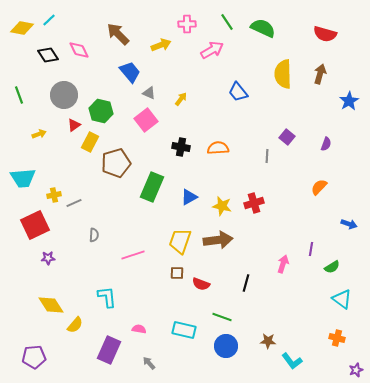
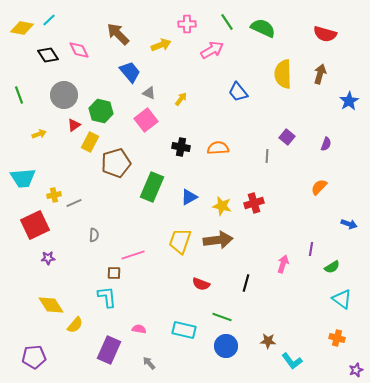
brown square at (177, 273): moved 63 px left
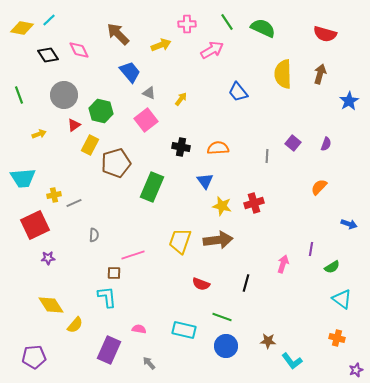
purple square at (287, 137): moved 6 px right, 6 px down
yellow rectangle at (90, 142): moved 3 px down
blue triangle at (189, 197): moved 16 px right, 16 px up; rotated 36 degrees counterclockwise
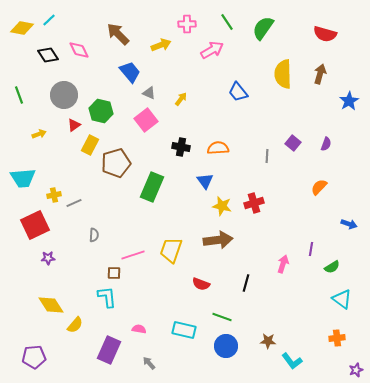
green semicircle at (263, 28): rotated 80 degrees counterclockwise
yellow trapezoid at (180, 241): moved 9 px left, 9 px down
orange cross at (337, 338): rotated 21 degrees counterclockwise
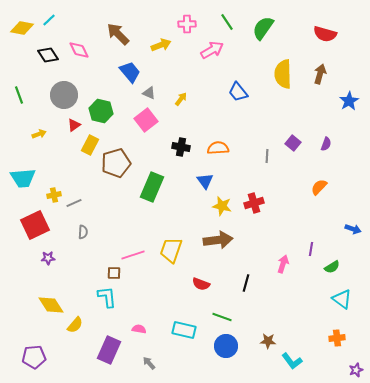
blue arrow at (349, 224): moved 4 px right, 5 px down
gray semicircle at (94, 235): moved 11 px left, 3 px up
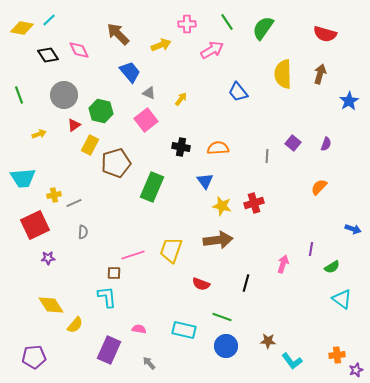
orange cross at (337, 338): moved 17 px down
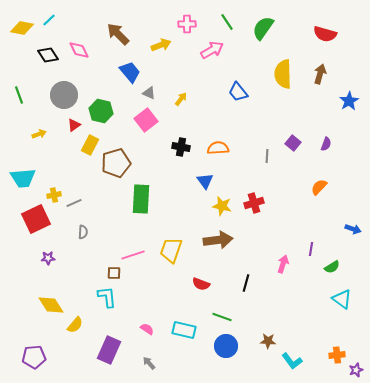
green rectangle at (152, 187): moved 11 px left, 12 px down; rotated 20 degrees counterclockwise
red square at (35, 225): moved 1 px right, 6 px up
pink semicircle at (139, 329): moved 8 px right; rotated 24 degrees clockwise
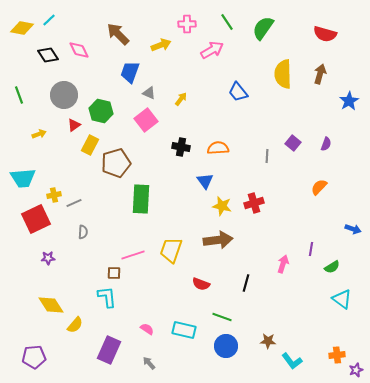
blue trapezoid at (130, 72): rotated 120 degrees counterclockwise
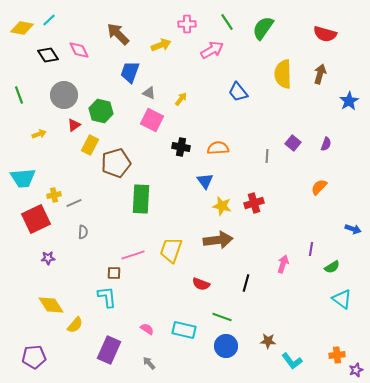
pink square at (146, 120): moved 6 px right; rotated 25 degrees counterclockwise
